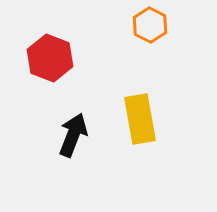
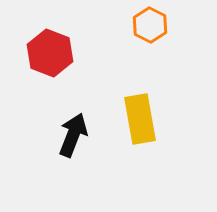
red hexagon: moved 5 px up
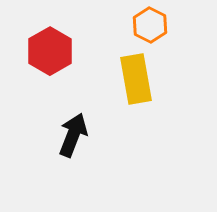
red hexagon: moved 2 px up; rotated 9 degrees clockwise
yellow rectangle: moved 4 px left, 40 px up
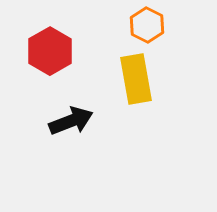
orange hexagon: moved 3 px left
black arrow: moved 2 px left, 14 px up; rotated 48 degrees clockwise
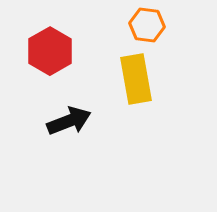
orange hexagon: rotated 20 degrees counterclockwise
black arrow: moved 2 px left
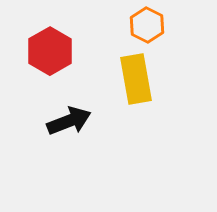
orange hexagon: rotated 20 degrees clockwise
